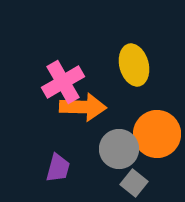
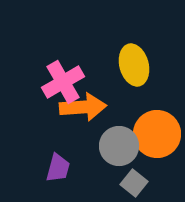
orange arrow: rotated 6 degrees counterclockwise
gray circle: moved 3 px up
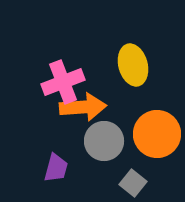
yellow ellipse: moved 1 px left
pink cross: rotated 9 degrees clockwise
gray circle: moved 15 px left, 5 px up
purple trapezoid: moved 2 px left
gray square: moved 1 px left
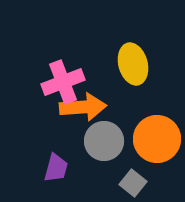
yellow ellipse: moved 1 px up
orange circle: moved 5 px down
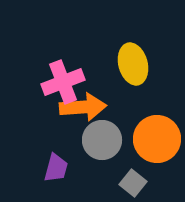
gray circle: moved 2 px left, 1 px up
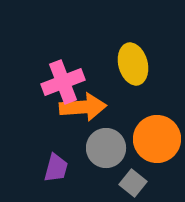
gray circle: moved 4 px right, 8 px down
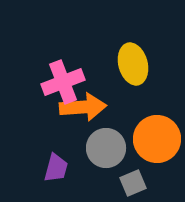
gray square: rotated 28 degrees clockwise
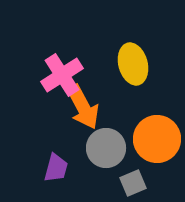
pink cross: moved 1 px left, 7 px up; rotated 12 degrees counterclockwise
orange arrow: rotated 66 degrees clockwise
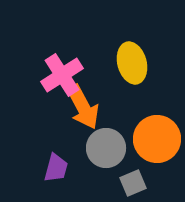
yellow ellipse: moved 1 px left, 1 px up
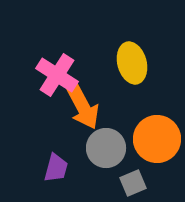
pink cross: moved 5 px left; rotated 24 degrees counterclockwise
